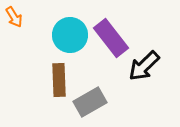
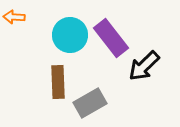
orange arrow: rotated 125 degrees clockwise
brown rectangle: moved 1 px left, 2 px down
gray rectangle: moved 1 px down
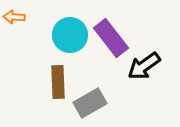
black arrow: rotated 8 degrees clockwise
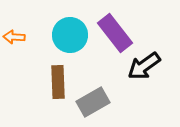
orange arrow: moved 20 px down
purple rectangle: moved 4 px right, 5 px up
gray rectangle: moved 3 px right, 1 px up
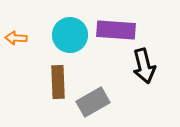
purple rectangle: moved 1 px right, 3 px up; rotated 48 degrees counterclockwise
orange arrow: moved 2 px right, 1 px down
black arrow: rotated 68 degrees counterclockwise
